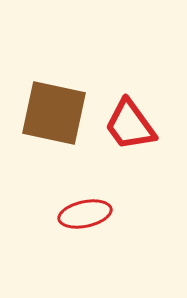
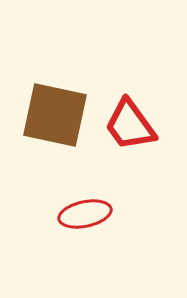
brown square: moved 1 px right, 2 px down
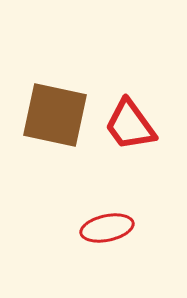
red ellipse: moved 22 px right, 14 px down
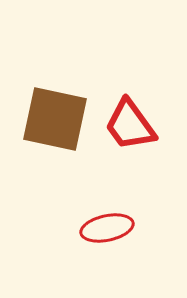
brown square: moved 4 px down
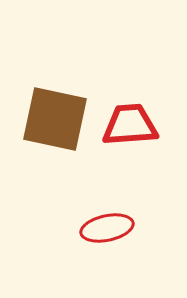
red trapezoid: rotated 122 degrees clockwise
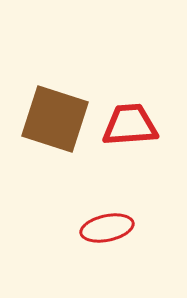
brown square: rotated 6 degrees clockwise
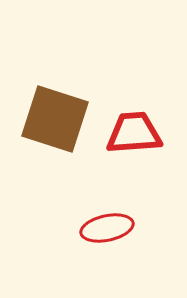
red trapezoid: moved 4 px right, 8 px down
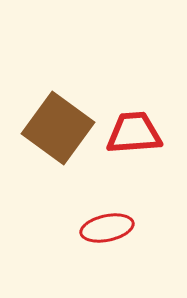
brown square: moved 3 px right, 9 px down; rotated 18 degrees clockwise
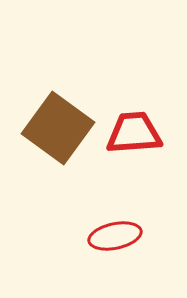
red ellipse: moved 8 px right, 8 px down
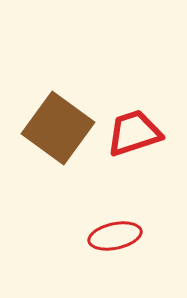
red trapezoid: rotated 14 degrees counterclockwise
